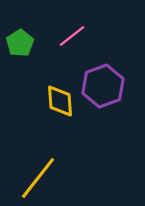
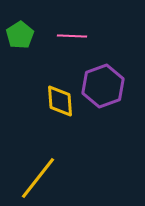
pink line: rotated 40 degrees clockwise
green pentagon: moved 8 px up
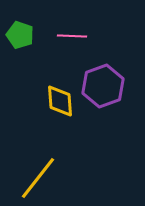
green pentagon: rotated 20 degrees counterclockwise
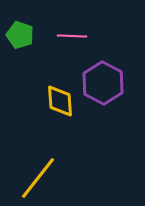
purple hexagon: moved 3 px up; rotated 12 degrees counterclockwise
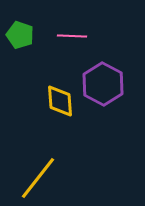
purple hexagon: moved 1 px down
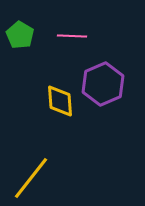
green pentagon: rotated 12 degrees clockwise
purple hexagon: rotated 9 degrees clockwise
yellow line: moved 7 px left
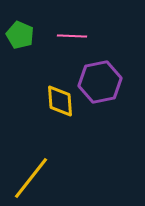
green pentagon: rotated 8 degrees counterclockwise
purple hexagon: moved 3 px left, 2 px up; rotated 12 degrees clockwise
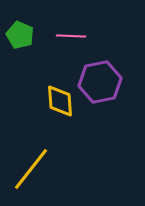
pink line: moved 1 px left
yellow line: moved 9 px up
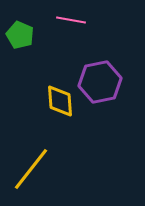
pink line: moved 16 px up; rotated 8 degrees clockwise
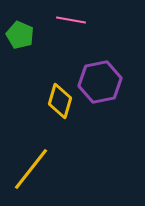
yellow diamond: rotated 20 degrees clockwise
